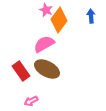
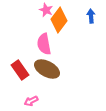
pink semicircle: rotated 70 degrees counterclockwise
red rectangle: moved 1 px left, 1 px up
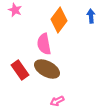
pink star: moved 31 px left
pink arrow: moved 26 px right
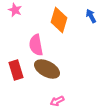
blue arrow: rotated 24 degrees counterclockwise
orange diamond: rotated 20 degrees counterclockwise
pink semicircle: moved 8 px left, 1 px down
red rectangle: moved 4 px left; rotated 18 degrees clockwise
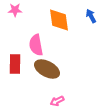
pink star: rotated 24 degrees counterclockwise
orange diamond: rotated 25 degrees counterclockwise
red rectangle: moved 1 px left, 6 px up; rotated 18 degrees clockwise
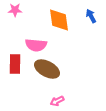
pink semicircle: rotated 75 degrees counterclockwise
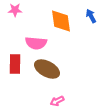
orange diamond: moved 2 px right, 1 px down
pink semicircle: moved 2 px up
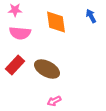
orange diamond: moved 5 px left, 1 px down
pink semicircle: moved 16 px left, 10 px up
red rectangle: moved 1 px down; rotated 42 degrees clockwise
pink arrow: moved 3 px left
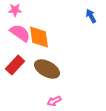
orange diamond: moved 17 px left, 15 px down
pink semicircle: rotated 150 degrees counterclockwise
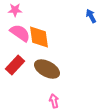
pink arrow: rotated 104 degrees clockwise
